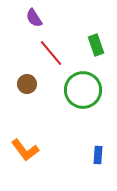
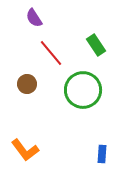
green rectangle: rotated 15 degrees counterclockwise
blue rectangle: moved 4 px right, 1 px up
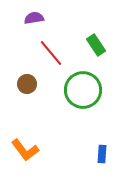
purple semicircle: rotated 114 degrees clockwise
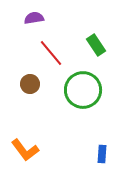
brown circle: moved 3 px right
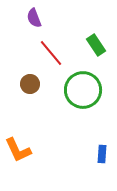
purple semicircle: rotated 102 degrees counterclockwise
orange L-shape: moved 7 px left; rotated 12 degrees clockwise
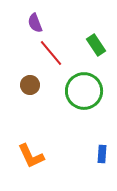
purple semicircle: moved 1 px right, 5 px down
brown circle: moved 1 px down
green circle: moved 1 px right, 1 px down
orange L-shape: moved 13 px right, 6 px down
